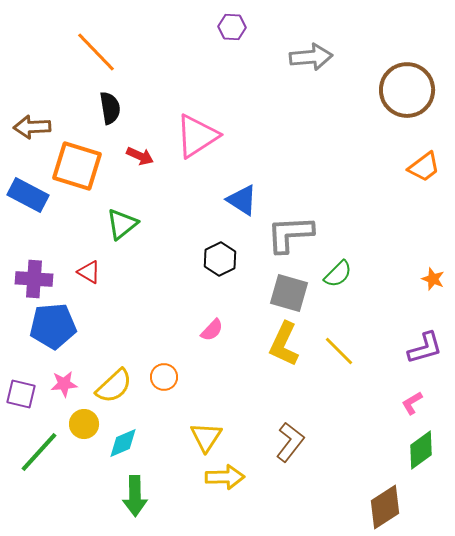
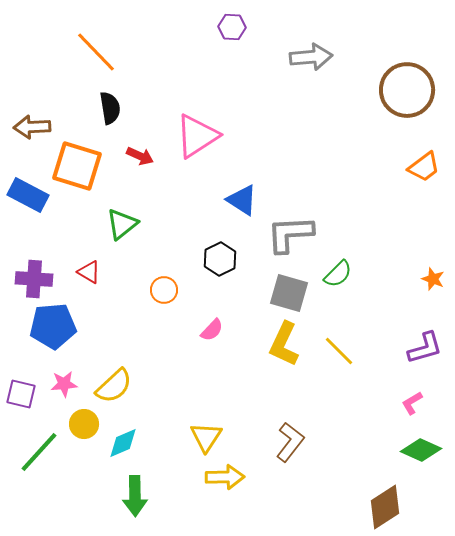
orange circle: moved 87 px up
green diamond: rotated 60 degrees clockwise
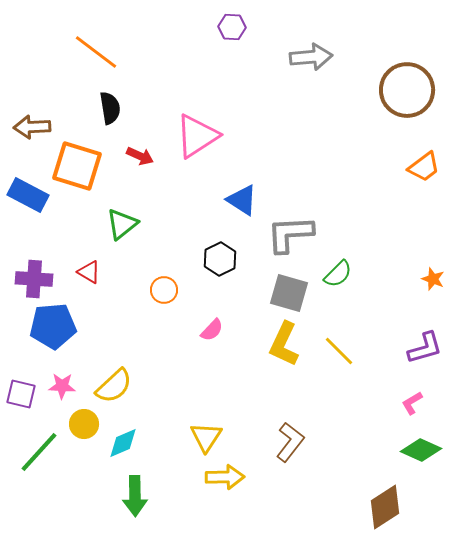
orange line: rotated 9 degrees counterclockwise
pink star: moved 2 px left, 2 px down; rotated 8 degrees clockwise
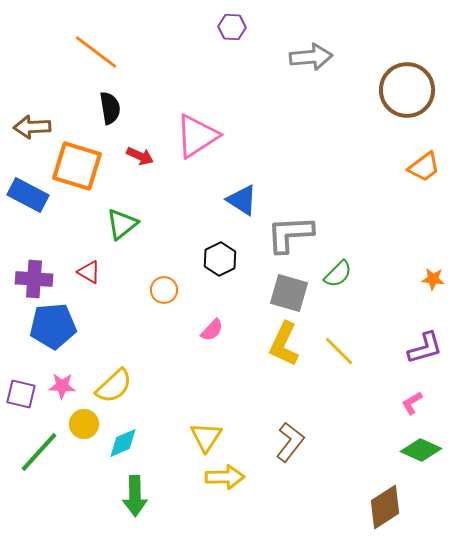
orange star: rotated 15 degrees counterclockwise
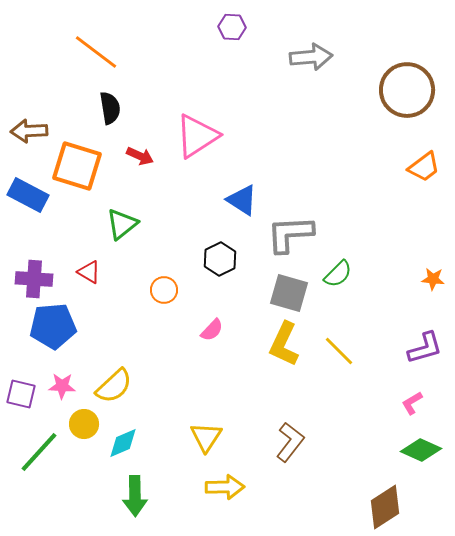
brown arrow: moved 3 px left, 4 px down
yellow arrow: moved 10 px down
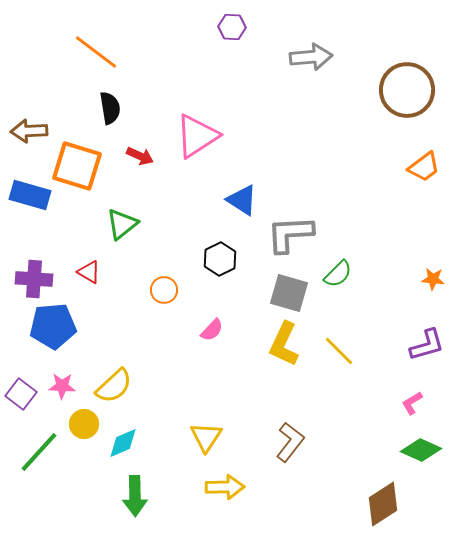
blue rectangle: moved 2 px right; rotated 12 degrees counterclockwise
purple L-shape: moved 2 px right, 3 px up
purple square: rotated 24 degrees clockwise
brown diamond: moved 2 px left, 3 px up
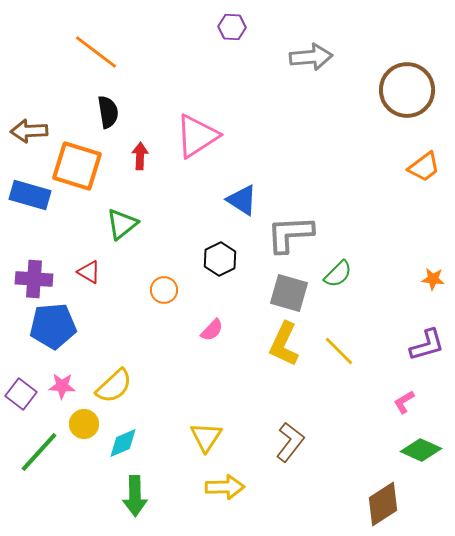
black semicircle: moved 2 px left, 4 px down
red arrow: rotated 112 degrees counterclockwise
pink L-shape: moved 8 px left, 1 px up
